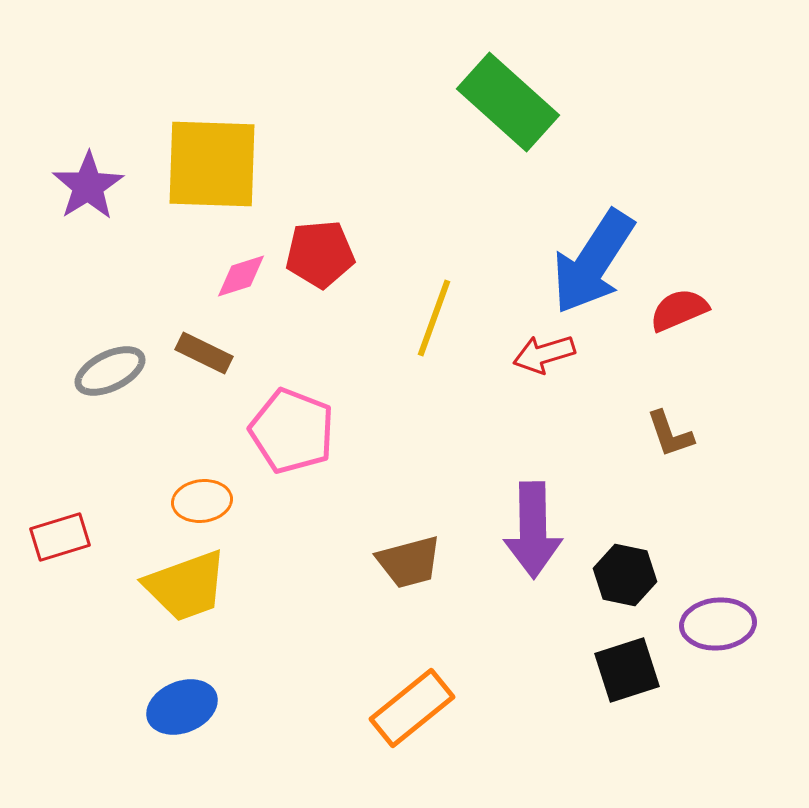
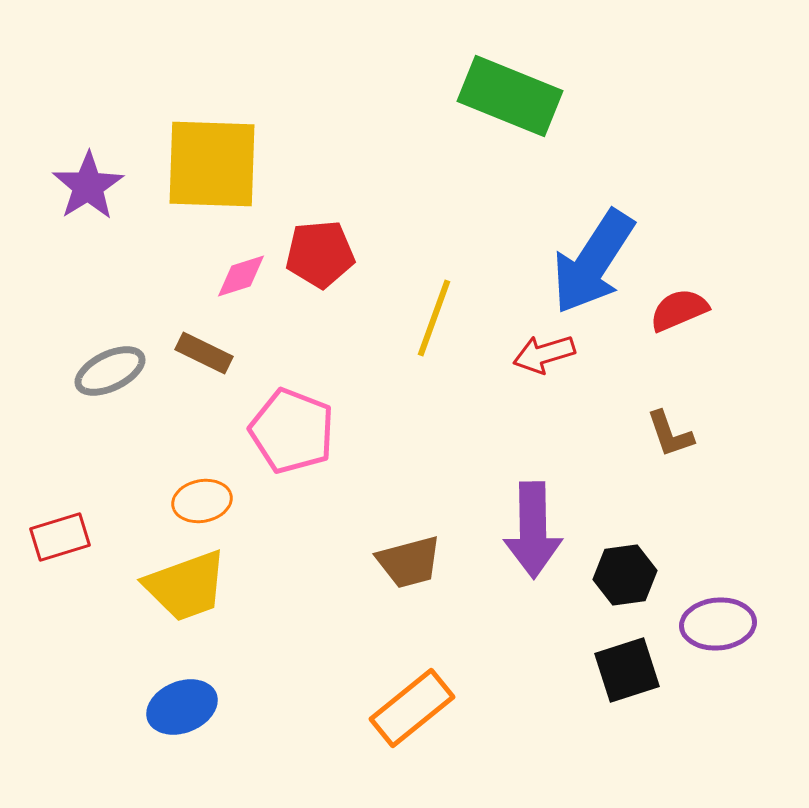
green rectangle: moved 2 px right, 6 px up; rotated 20 degrees counterclockwise
orange ellipse: rotated 4 degrees counterclockwise
black hexagon: rotated 20 degrees counterclockwise
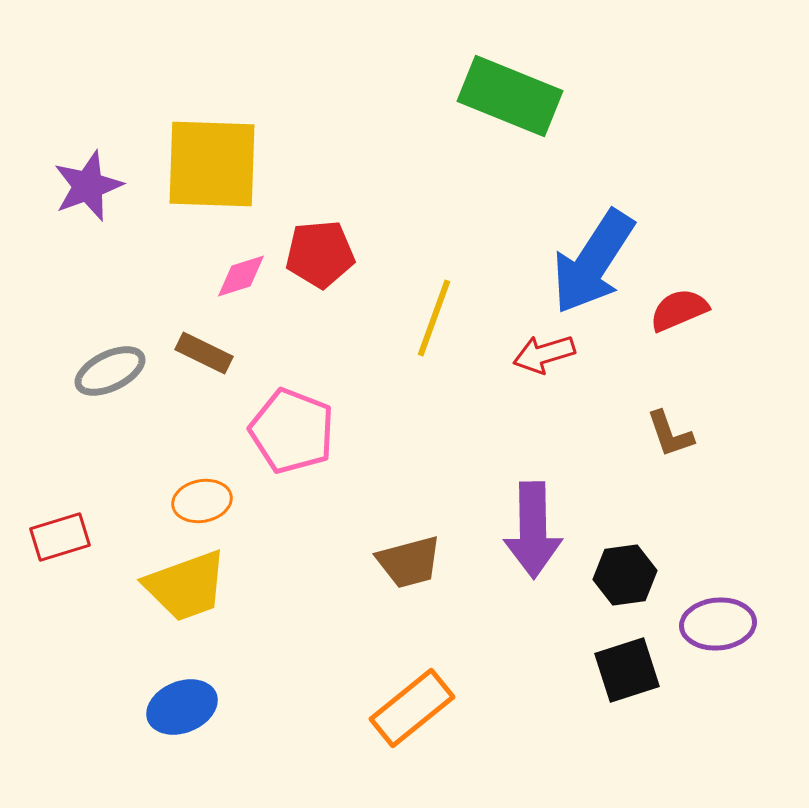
purple star: rotated 12 degrees clockwise
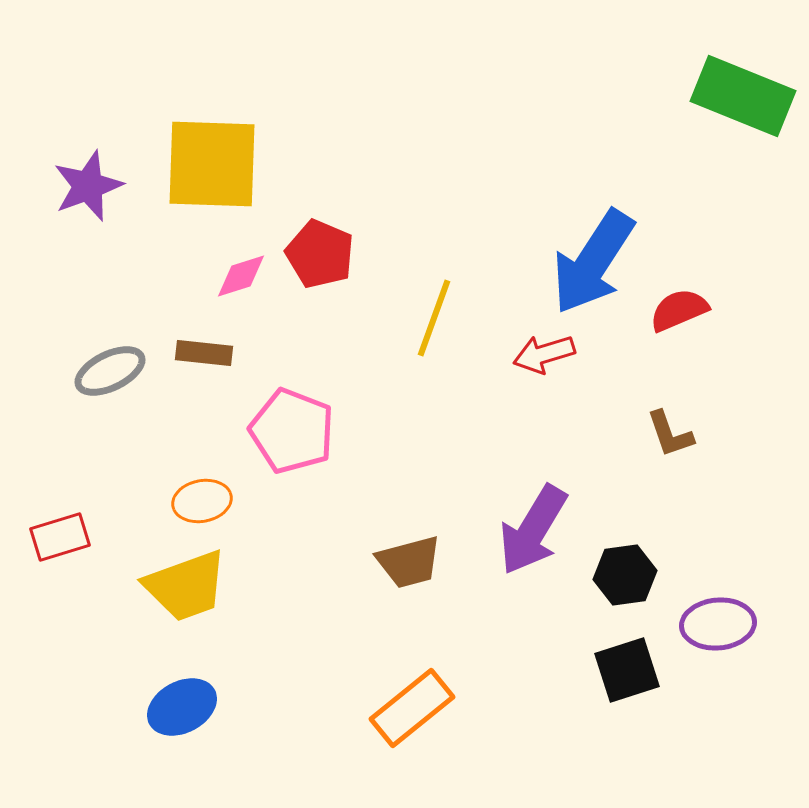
green rectangle: moved 233 px right
red pentagon: rotated 28 degrees clockwise
brown rectangle: rotated 20 degrees counterclockwise
purple arrow: rotated 32 degrees clockwise
blue ellipse: rotated 6 degrees counterclockwise
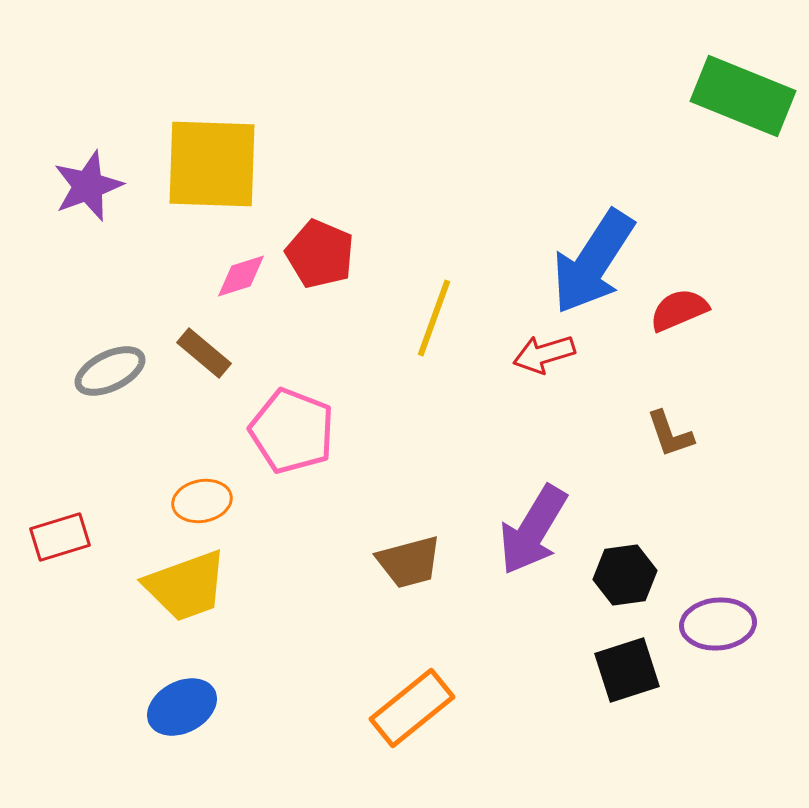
brown rectangle: rotated 34 degrees clockwise
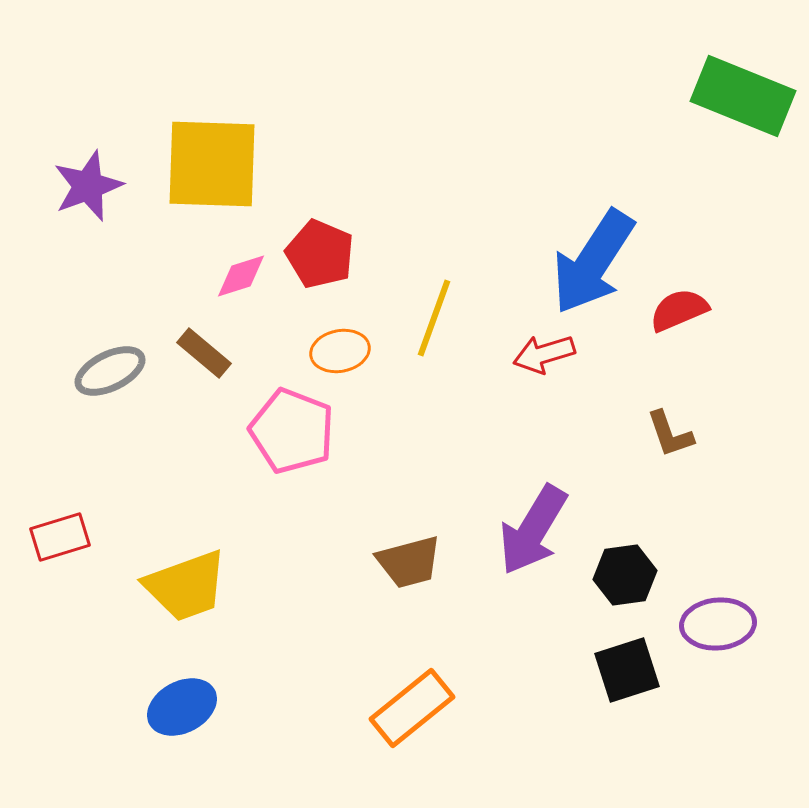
orange ellipse: moved 138 px right, 150 px up
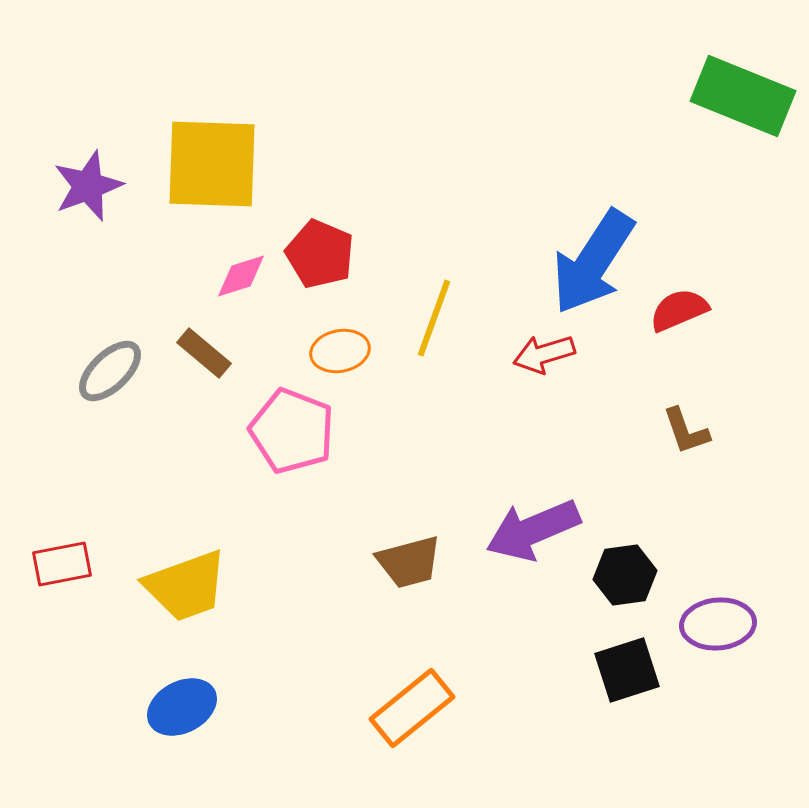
gray ellipse: rotated 18 degrees counterclockwise
brown L-shape: moved 16 px right, 3 px up
purple arrow: rotated 36 degrees clockwise
red rectangle: moved 2 px right, 27 px down; rotated 6 degrees clockwise
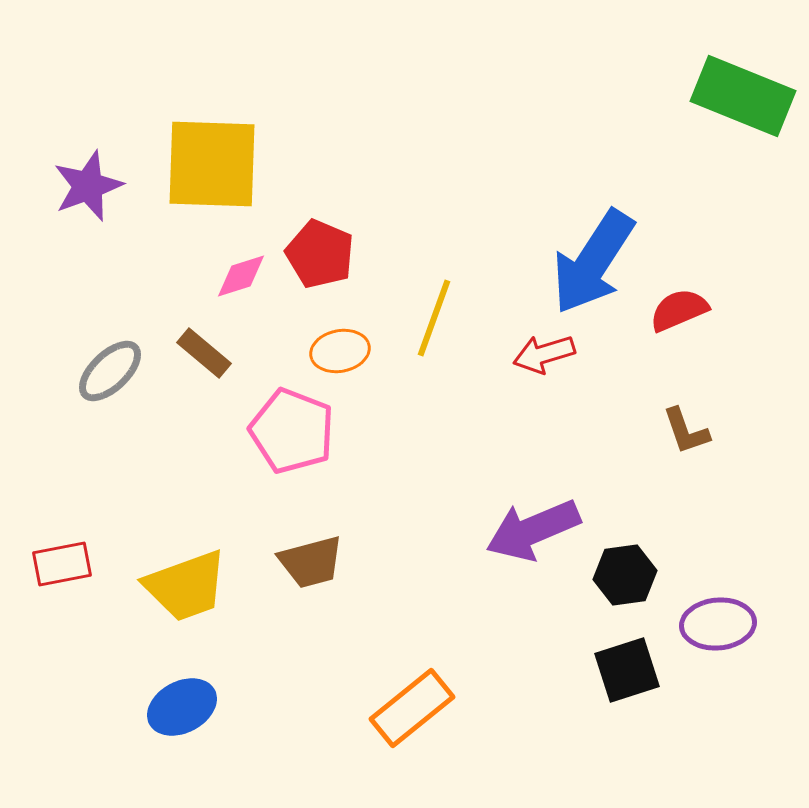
brown trapezoid: moved 98 px left
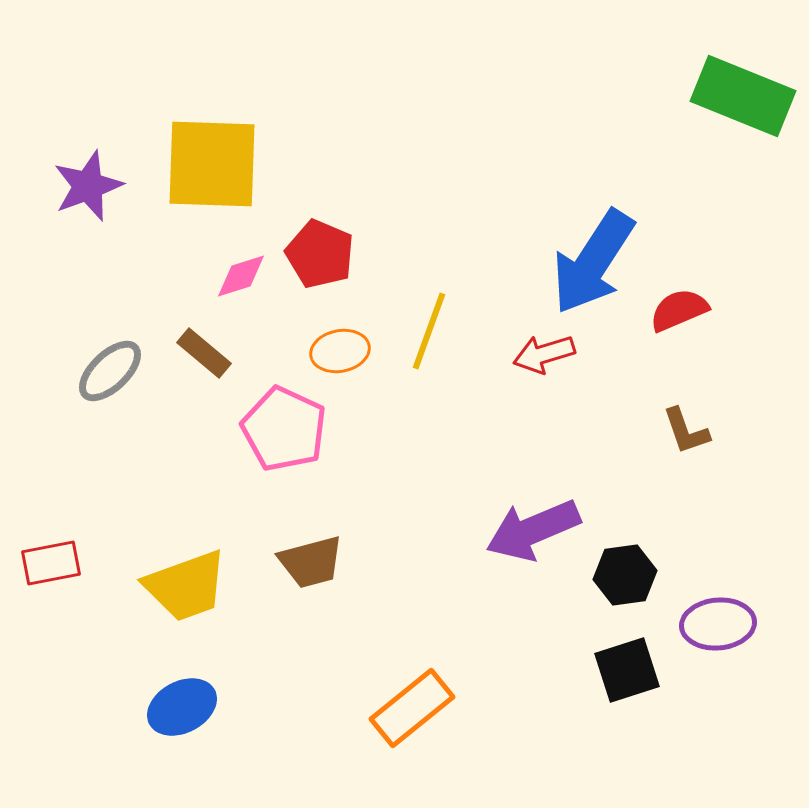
yellow line: moved 5 px left, 13 px down
pink pentagon: moved 8 px left, 2 px up; rotated 4 degrees clockwise
red rectangle: moved 11 px left, 1 px up
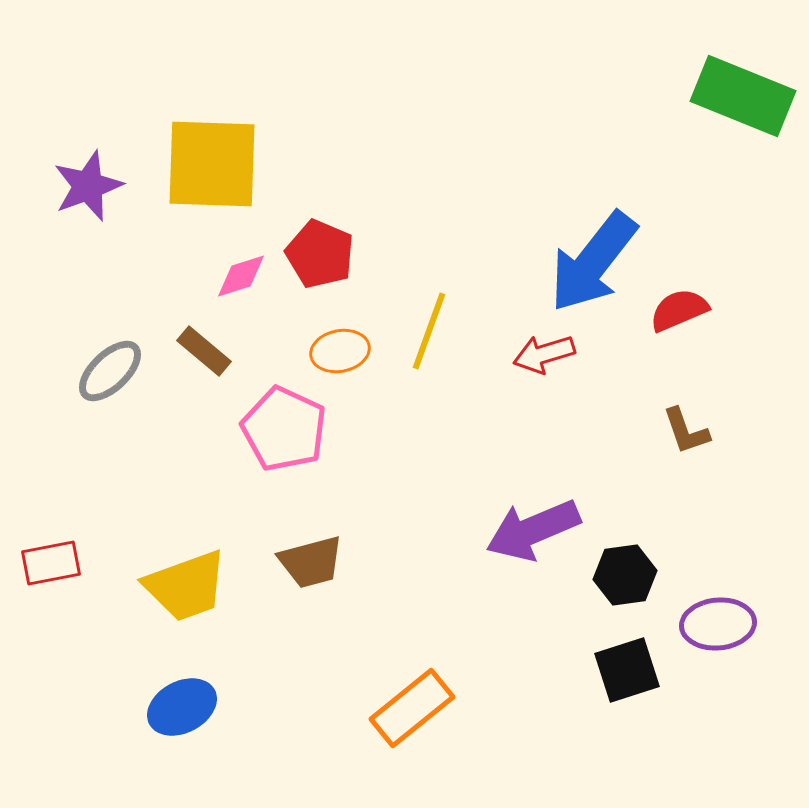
blue arrow: rotated 5 degrees clockwise
brown rectangle: moved 2 px up
